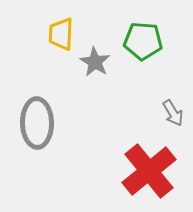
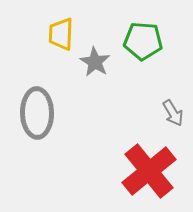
gray ellipse: moved 10 px up
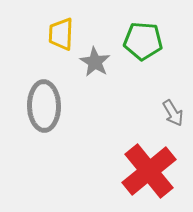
gray ellipse: moved 7 px right, 7 px up
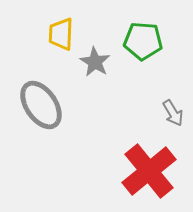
gray ellipse: moved 3 px left, 1 px up; rotated 33 degrees counterclockwise
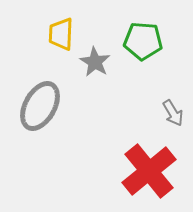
gray ellipse: moved 1 px left, 1 px down; rotated 63 degrees clockwise
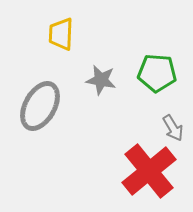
green pentagon: moved 14 px right, 32 px down
gray star: moved 6 px right, 18 px down; rotated 20 degrees counterclockwise
gray arrow: moved 15 px down
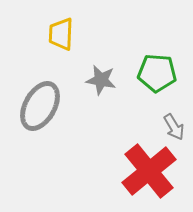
gray arrow: moved 1 px right, 1 px up
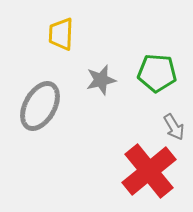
gray star: rotated 24 degrees counterclockwise
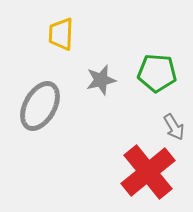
red cross: moved 1 px left, 1 px down
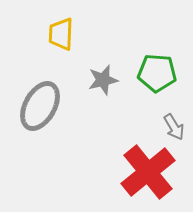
gray star: moved 2 px right
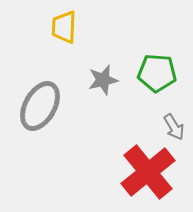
yellow trapezoid: moved 3 px right, 7 px up
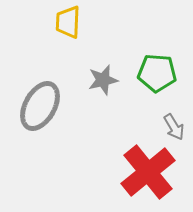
yellow trapezoid: moved 4 px right, 5 px up
